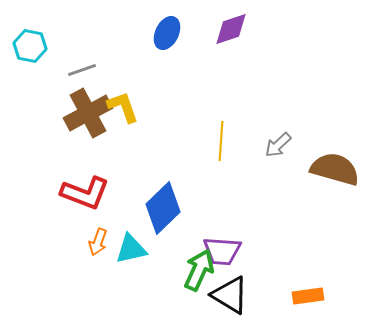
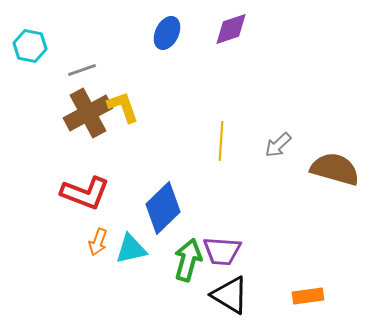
green arrow: moved 11 px left, 10 px up; rotated 9 degrees counterclockwise
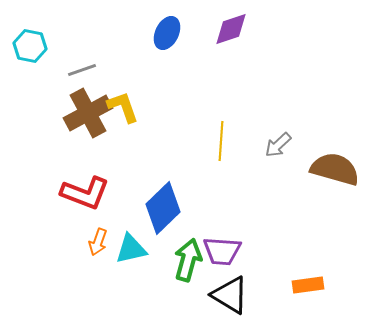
orange rectangle: moved 11 px up
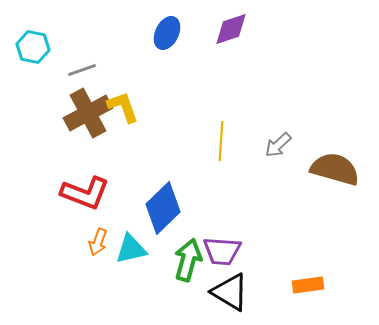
cyan hexagon: moved 3 px right, 1 px down
black triangle: moved 3 px up
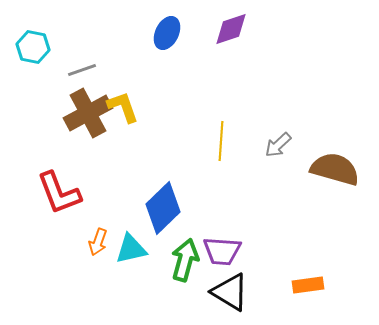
red L-shape: moved 26 px left; rotated 48 degrees clockwise
green arrow: moved 3 px left
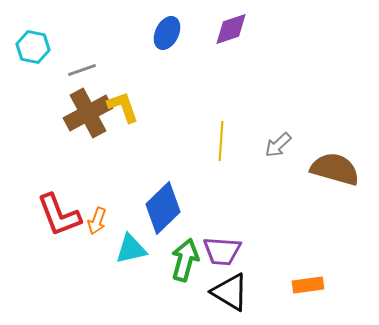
red L-shape: moved 22 px down
orange arrow: moved 1 px left, 21 px up
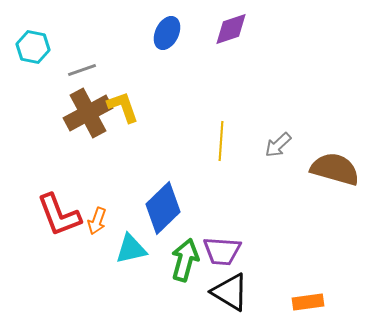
orange rectangle: moved 17 px down
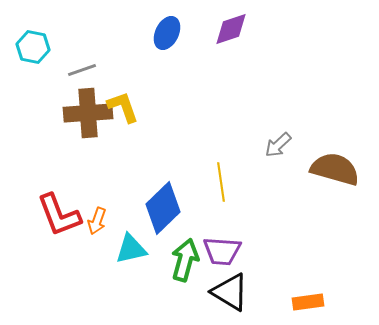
brown cross: rotated 24 degrees clockwise
yellow line: moved 41 px down; rotated 12 degrees counterclockwise
